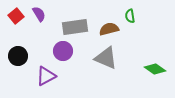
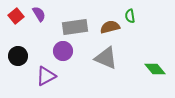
brown semicircle: moved 1 px right, 2 px up
green diamond: rotated 15 degrees clockwise
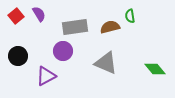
gray triangle: moved 5 px down
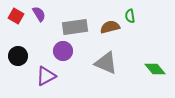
red square: rotated 21 degrees counterclockwise
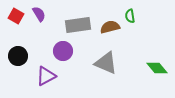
gray rectangle: moved 3 px right, 2 px up
green diamond: moved 2 px right, 1 px up
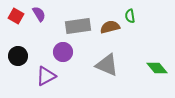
gray rectangle: moved 1 px down
purple circle: moved 1 px down
gray triangle: moved 1 px right, 2 px down
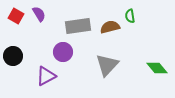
black circle: moved 5 px left
gray triangle: rotated 50 degrees clockwise
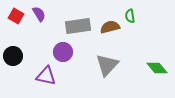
purple triangle: rotated 40 degrees clockwise
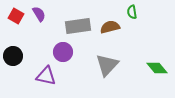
green semicircle: moved 2 px right, 4 px up
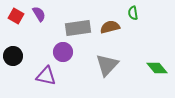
green semicircle: moved 1 px right, 1 px down
gray rectangle: moved 2 px down
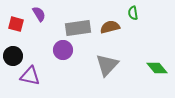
red square: moved 8 px down; rotated 14 degrees counterclockwise
purple circle: moved 2 px up
purple triangle: moved 16 px left
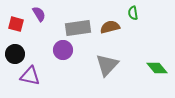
black circle: moved 2 px right, 2 px up
